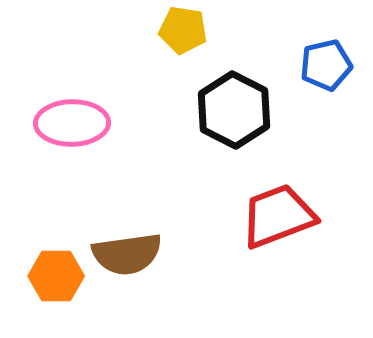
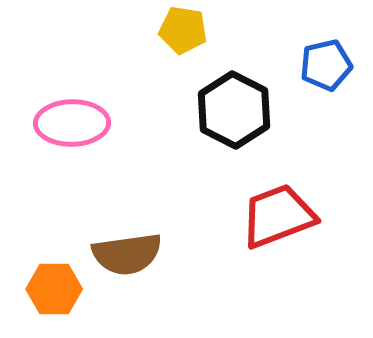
orange hexagon: moved 2 px left, 13 px down
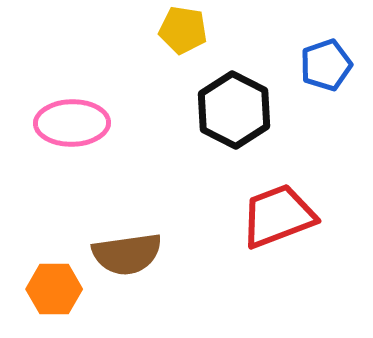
blue pentagon: rotated 6 degrees counterclockwise
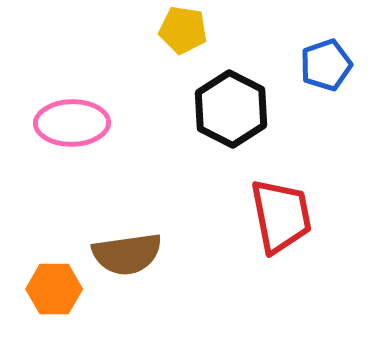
black hexagon: moved 3 px left, 1 px up
red trapezoid: moved 3 px right; rotated 100 degrees clockwise
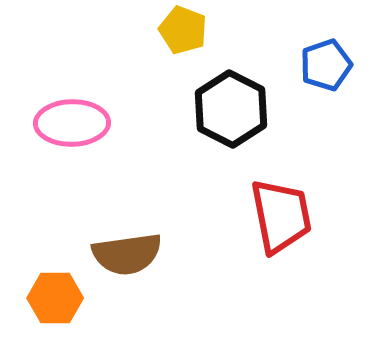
yellow pentagon: rotated 12 degrees clockwise
orange hexagon: moved 1 px right, 9 px down
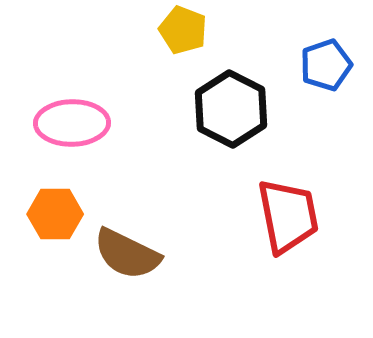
red trapezoid: moved 7 px right
brown semicircle: rotated 34 degrees clockwise
orange hexagon: moved 84 px up
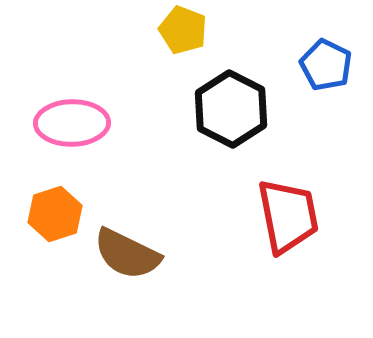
blue pentagon: rotated 27 degrees counterclockwise
orange hexagon: rotated 18 degrees counterclockwise
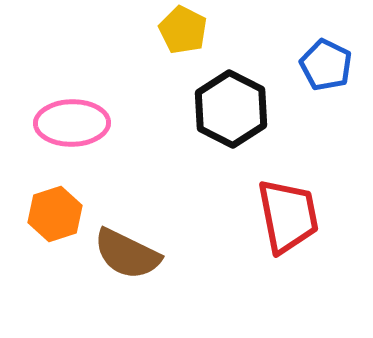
yellow pentagon: rotated 6 degrees clockwise
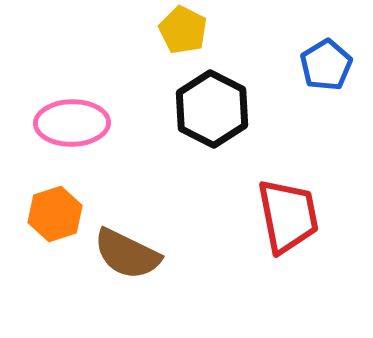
blue pentagon: rotated 15 degrees clockwise
black hexagon: moved 19 px left
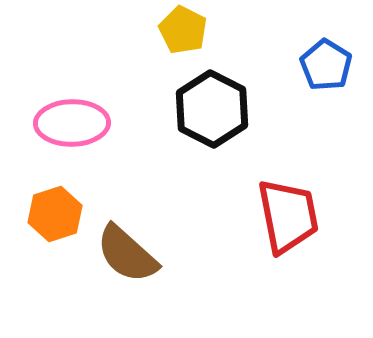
blue pentagon: rotated 9 degrees counterclockwise
brown semicircle: rotated 16 degrees clockwise
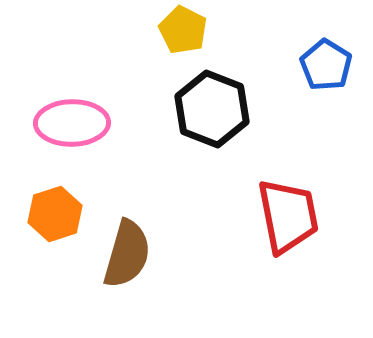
black hexagon: rotated 6 degrees counterclockwise
brown semicircle: rotated 116 degrees counterclockwise
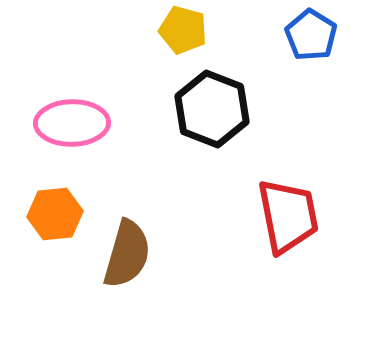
yellow pentagon: rotated 12 degrees counterclockwise
blue pentagon: moved 15 px left, 30 px up
orange hexagon: rotated 12 degrees clockwise
